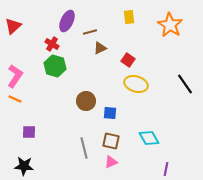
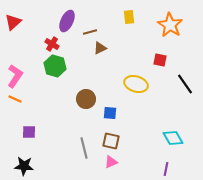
red triangle: moved 4 px up
red square: moved 32 px right; rotated 24 degrees counterclockwise
brown circle: moved 2 px up
cyan diamond: moved 24 px right
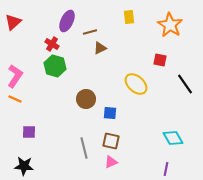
yellow ellipse: rotated 25 degrees clockwise
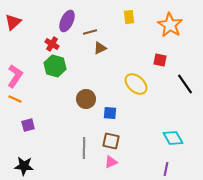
purple square: moved 1 px left, 7 px up; rotated 16 degrees counterclockwise
gray line: rotated 15 degrees clockwise
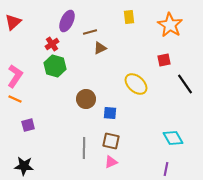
red cross: rotated 24 degrees clockwise
red square: moved 4 px right; rotated 24 degrees counterclockwise
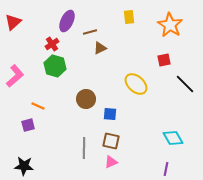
pink L-shape: rotated 15 degrees clockwise
black line: rotated 10 degrees counterclockwise
orange line: moved 23 px right, 7 px down
blue square: moved 1 px down
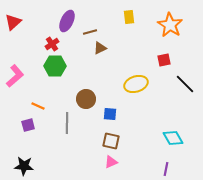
green hexagon: rotated 15 degrees counterclockwise
yellow ellipse: rotated 60 degrees counterclockwise
gray line: moved 17 px left, 25 px up
